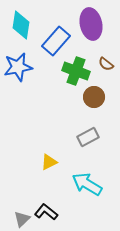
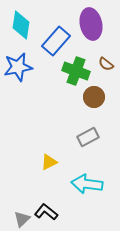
cyan arrow: rotated 24 degrees counterclockwise
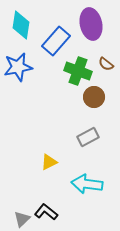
green cross: moved 2 px right
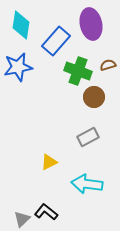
brown semicircle: moved 2 px right, 1 px down; rotated 126 degrees clockwise
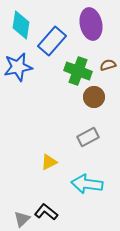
blue rectangle: moved 4 px left
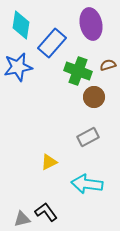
blue rectangle: moved 2 px down
black L-shape: rotated 15 degrees clockwise
gray triangle: rotated 30 degrees clockwise
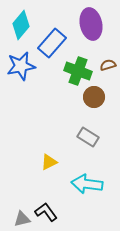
cyan diamond: rotated 32 degrees clockwise
blue star: moved 3 px right, 1 px up
gray rectangle: rotated 60 degrees clockwise
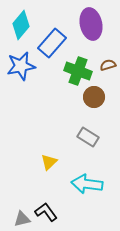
yellow triangle: rotated 18 degrees counterclockwise
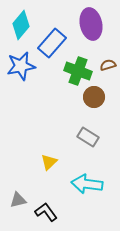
gray triangle: moved 4 px left, 19 px up
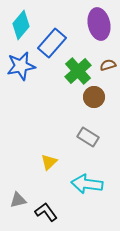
purple ellipse: moved 8 px right
green cross: rotated 28 degrees clockwise
